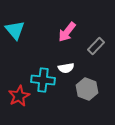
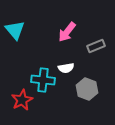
gray rectangle: rotated 24 degrees clockwise
red star: moved 3 px right, 4 px down
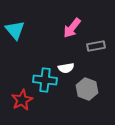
pink arrow: moved 5 px right, 4 px up
gray rectangle: rotated 12 degrees clockwise
cyan cross: moved 2 px right
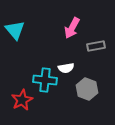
pink arrow: rotated 10 degrees counterclockwise
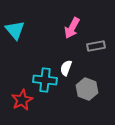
white semicircle: rotated 119 degrees clockwise
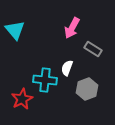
gray rectangle: moved 3 px left, 3 px down; rotated 42 degrees clockwise
white semicircle: moved 1 px right
gray hexagon: rotated 20 degrees clockwise
red star: moved 1 px up
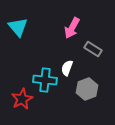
cyan triangle: moved 3 px right, 3 px up
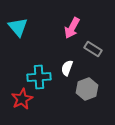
cyan cross: moved 6 px left, 3 px up; rotated 10 degrees counterclockwise
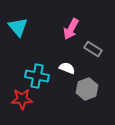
pink arrow: moved 1 px left, 1 px down
white semicircle: rotated 91 degrees clockwise
cyan cross: moved 2 px left, 1 px up; rotated 15 degrees clockwise
red star: rotated 25 degrees clockwise
